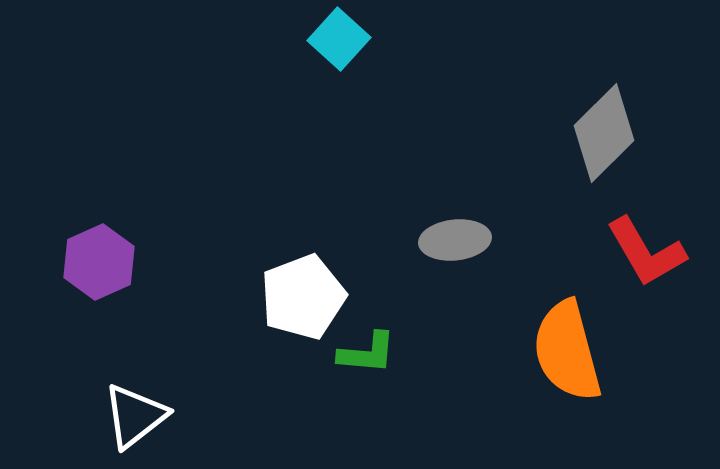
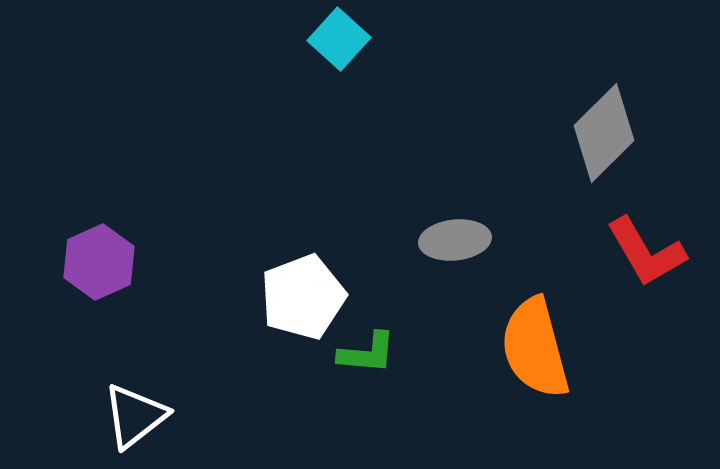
orange semicircle: moved 32 px left, 3 px up
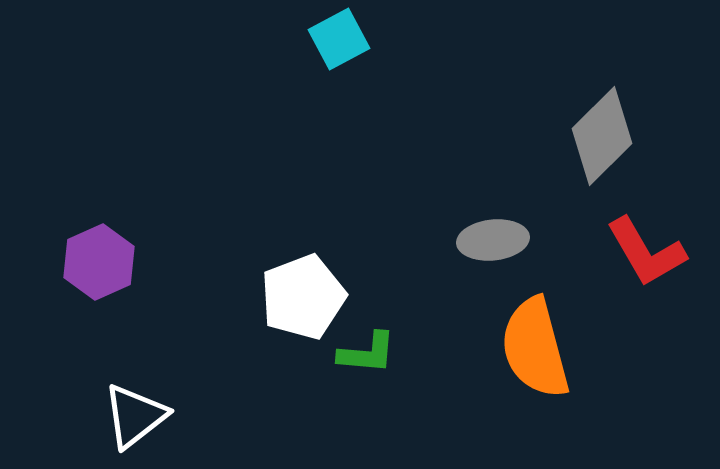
cyan square: rotated 20 degrees clockwise
gray diamond: moved 2 px left, 3 px down
gray ellipse: moved 38 px right
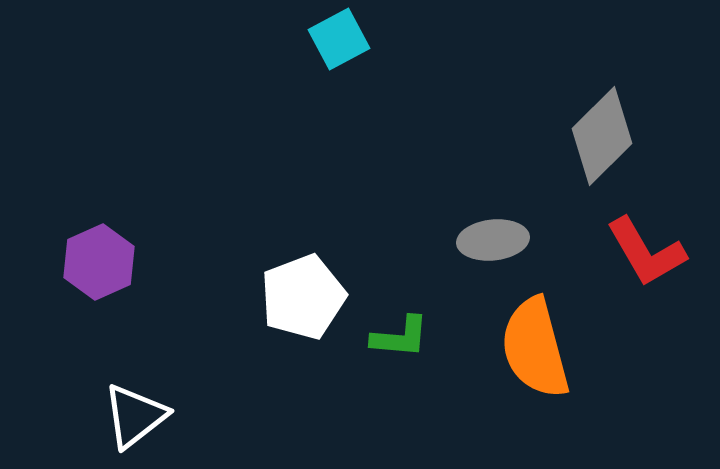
green L-shape: moved 33 px right, 16 px up
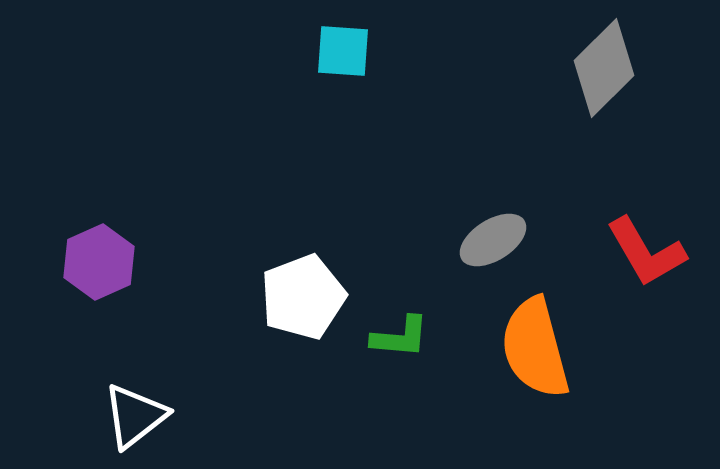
cyan square: moved 4 px right, 12 px down; rotated 32 degrees clockwise
gray diamond: moved 2 px right, 68 px up
gray ellipse: rotated 26 degrees counterclockwise
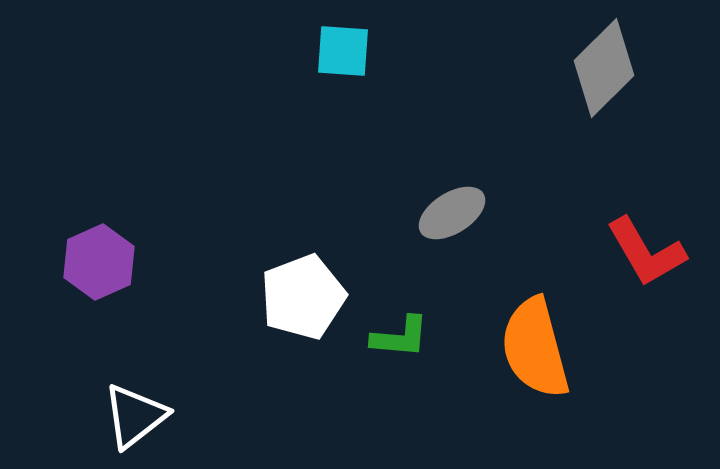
gray ellipse: moved 41 px left, 27 px up
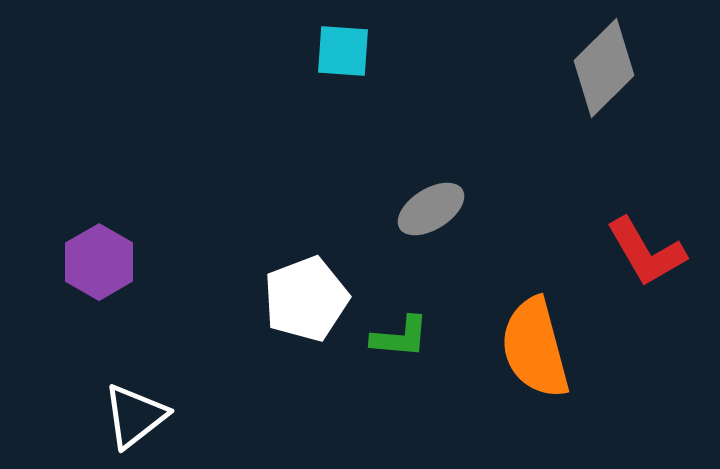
gray ellipse: moved 21 px left, 4 px up
purple hexagon: rotated 6 degrees counterclockwise
white pentagon: moved 3 px right, 2 px down
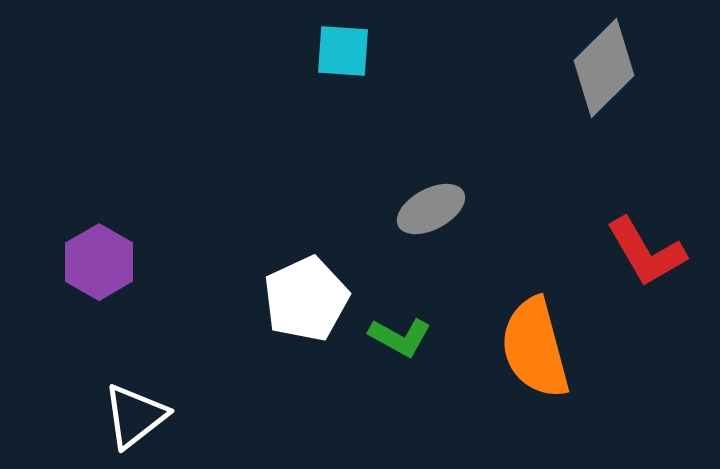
gray ellipse: rotated 4 degrees clockwise
white pentagon: rotated 4 degrees counterclockwise
green L-shape: rotated 24 degrees clockwise
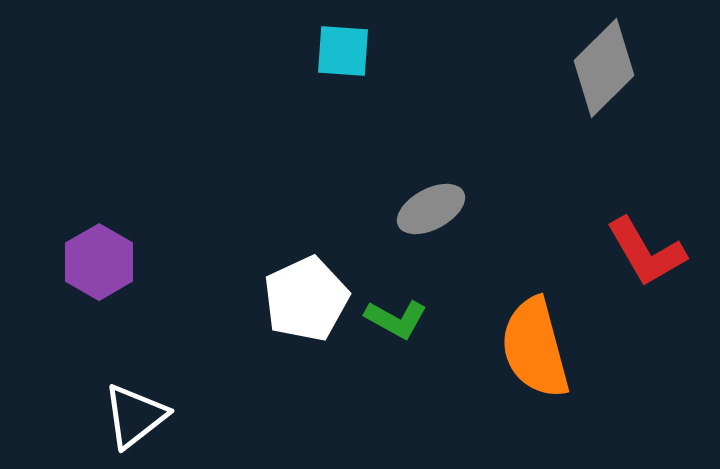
green L-shape: moved 4 px left, 18 px up
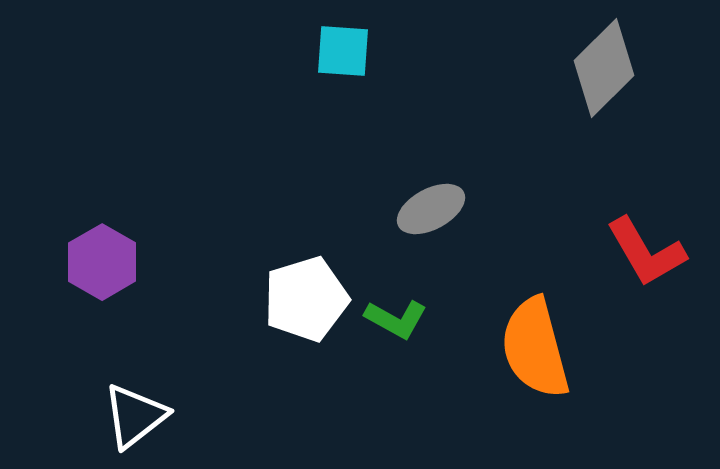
purple hexagon: moved 3 px right
white pentagon: rotated 8 degrees clockwise
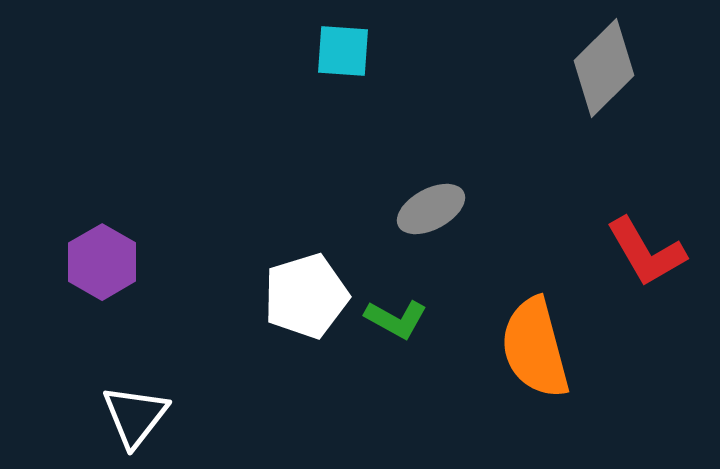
white pentagon: moved 3 px up
white triangle: rotated 14 degrees counterclockwise
